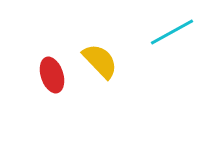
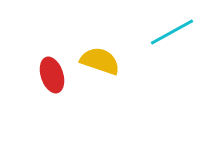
yellow semicircle: rotated 27 degrees counterclockwise
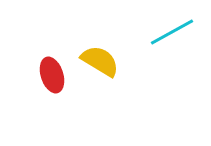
yellow semicircle: rotated 12 degrees clockwise
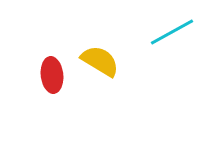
red ellipse: rotated 12 degrees clockwise
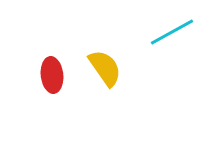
yellow semicircle: moved 5 px right, 7 px down; rotated 24 degrees clockwise
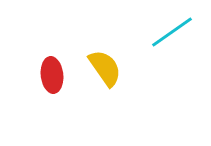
cyan line: rotated 6 degrees counterclockwise
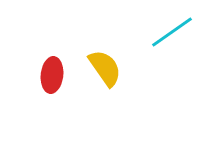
red ellipse: rotated 12 degrees clockwise
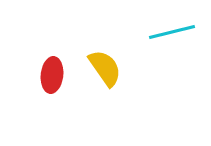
cyan line: rotated 21 degrees clockwise
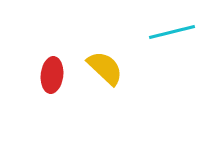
yellow semicircle: rotated 12 degrees counterclockwise
